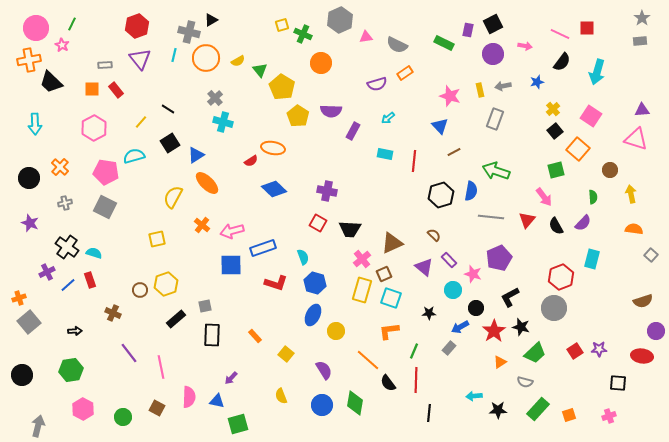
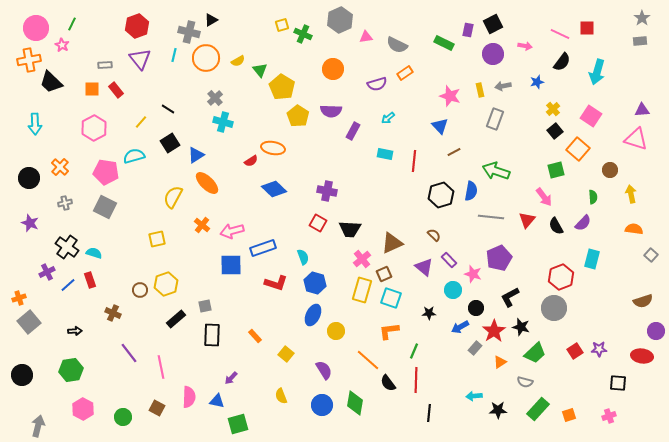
orange circle at (321, 63): moved 12 px right, 6 px down
gray rectangle at (449, 348): moved 26 px right
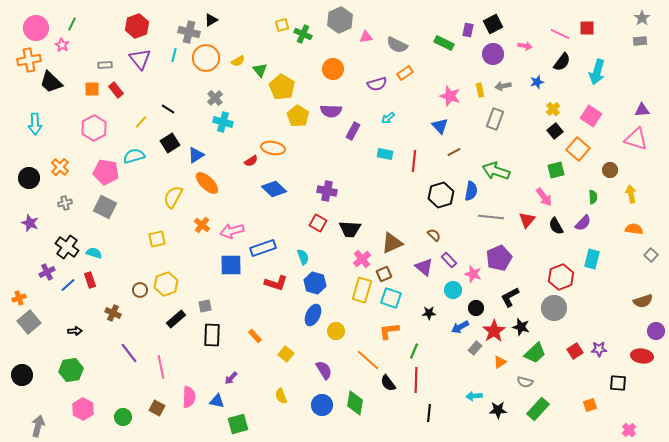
orange square at (569, 415): moved 21 px right, 10 px up
pink cross at (609, 416): moved 20 px right, 14 px down; rotated 24 degrees counterclockwise
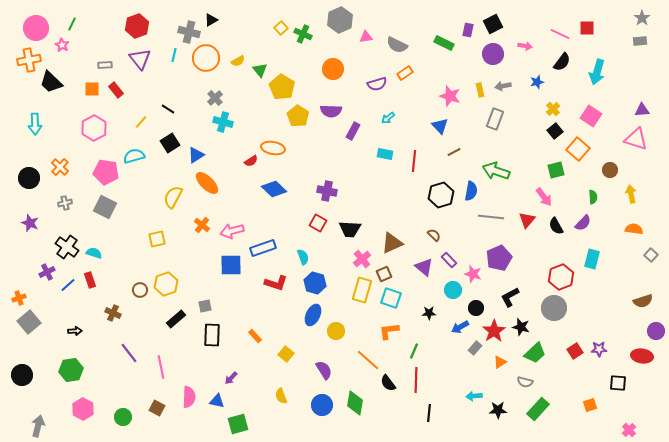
yellow square at (282, 25): moved 1 px left, 3 px down; rotated 24 degrees counterclockwise
